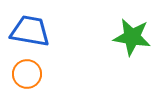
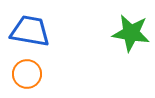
green star: moved 1 px left, 4 px up
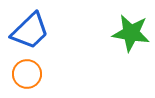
blue trapezoid: rotated 126 degrees clockwise
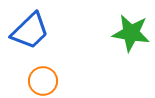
orange circle: moved 16 px right, 7 px down
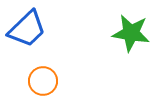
blue trapezoid: moved 3 px left, 2 px up
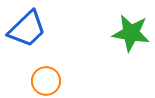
orange circle: moved 3 px right
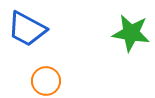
blue trapezoid: rotated 72 degrees clockwise
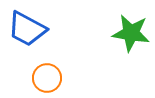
orange circle: moved 1 px right, 3 px up
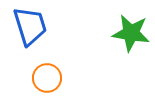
blue trapezoid: moved 3 px right, 3 px up; rotated 135 degrees counterclockwise
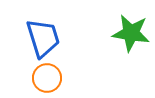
blue trapezoid: moved 13 px right, 12 px down
